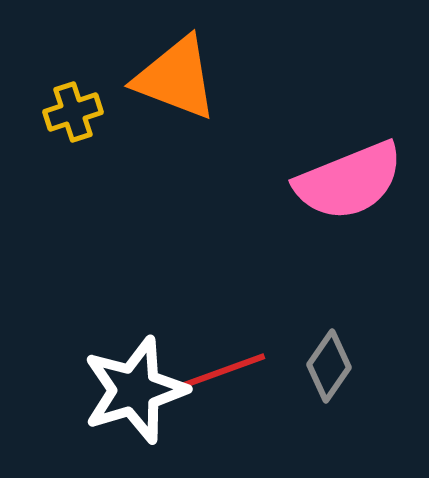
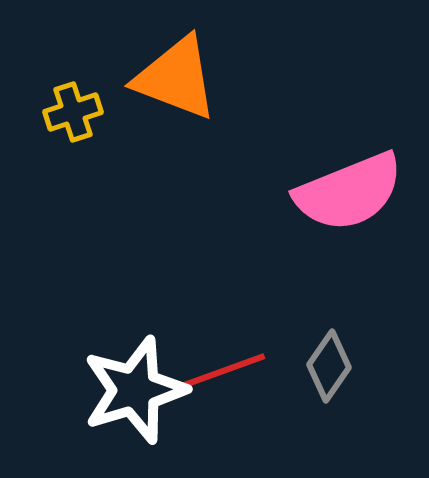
pink semicircle: moved 11 px down
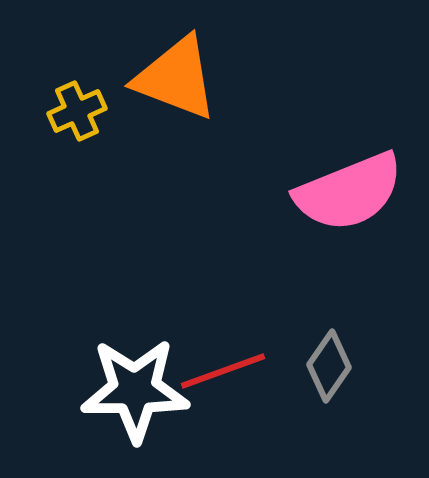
yellow cross: moved 4 px right, 1 px up; rotated 6 degrees counterclockwise
white star: rotated 17 degrees clockwise
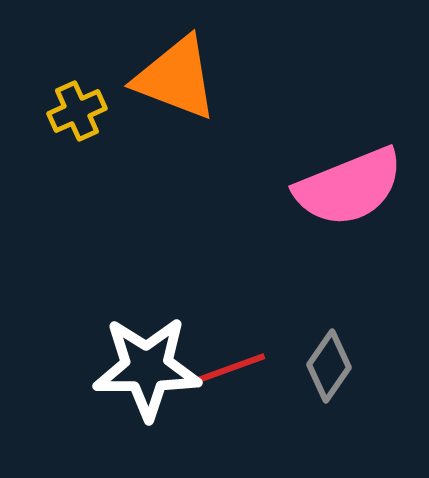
pink semicircle: moved 5 px up
white star: moved 12 px right, 22 px up
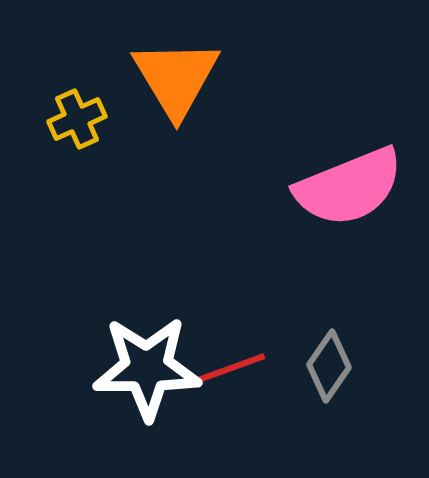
orange triangle: rotated 38 degrees clockwise
yellow cross: moved 8 px down
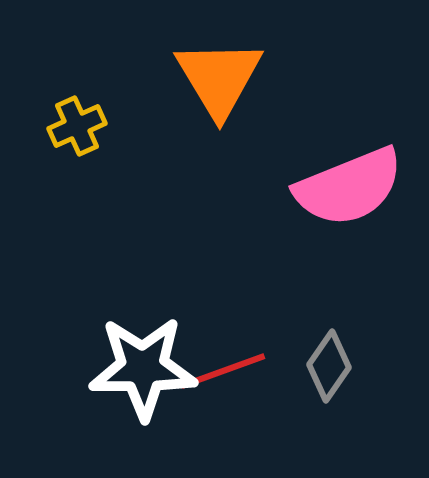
orange triangle: moved 43 px right
yellow cross: moved 7 px down
white star: moved 4 px left
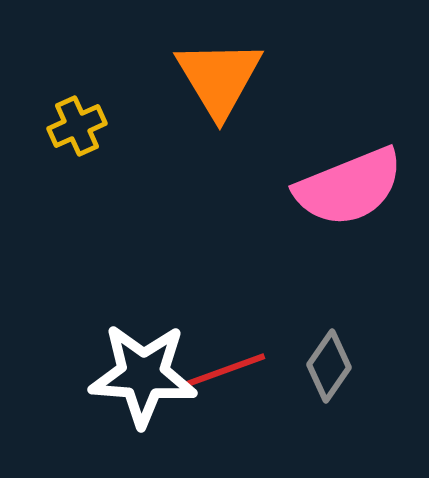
white star: moved 7 px down; rotated 4 degrees clockwise
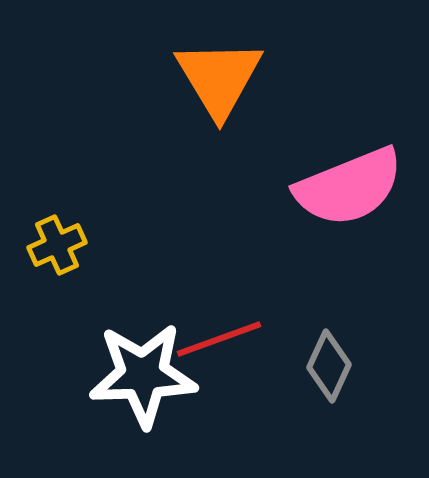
yellow cross: moved 20 px left, 119 px down
gray diamond: rotated 10 degrees counterclockwise
red line: moved 4 px left, 32 px up
white star: rotated 6 degrees counterclockwise
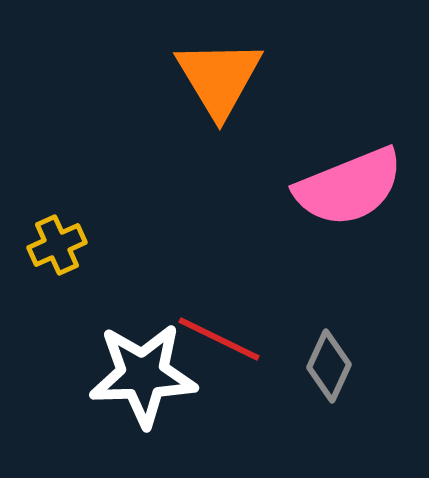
red line: rotated 46 degrees clockwise
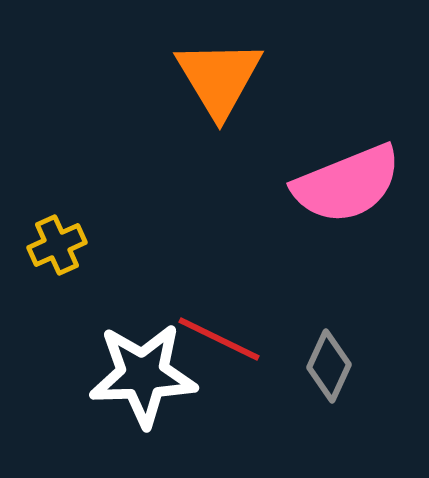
pink semicircle: moved 2 px left, 3 px up
